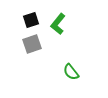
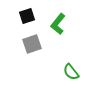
black square: moved 4 px left, 4 px up
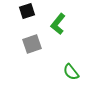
black square: moved 5 px up
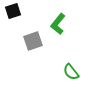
black square: moved 14 px left
gray square: moved 1 px right, 3 px up
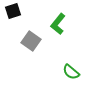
gray square: moved 2 px left; rotated 36 degrees counterclockwise
green semicircle: rotated 12 degrees counterclockwise
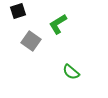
black square: moved 5 px right
green L-shape: rotated 20 degrees clockwise
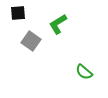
black square: moved 2 px down; rotated 14 degrees clockwise
green semicircle: moved 13 px right
